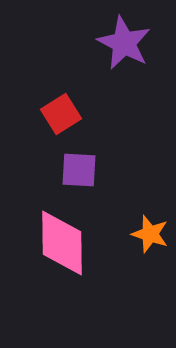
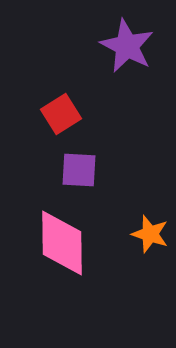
purple star: moved 3 px right, 3 px down
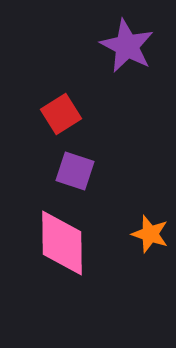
purple square: moved 4 px left, 1 px down; rotated 15 degrees clockwise
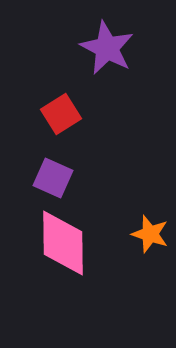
purple star: moved 20 px left, 2 px down
purple square: moved 22 px left, 7 px down; rotated 6 degrees clockwise
pink diamond: moved 1 px right
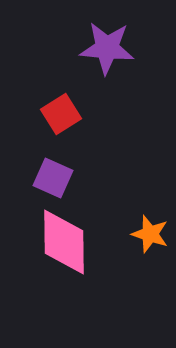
purple star: rotated 22 degrees counterclockwise
pink diamond: moved 1 px right, 1 px up
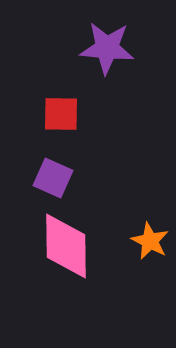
red square: rotated 33 degrees clockwise
orange star: moved 7 px down; rotated 9 degrees clockwise
pink diamond: moved 2 px right, 4 px down
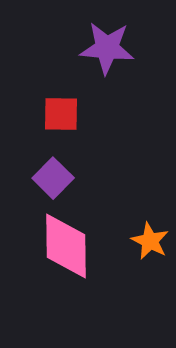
purple square: rotated 21 degrees clockwise
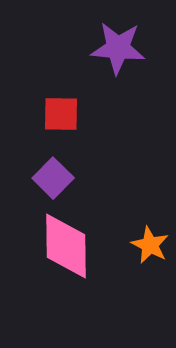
purple star: moved 11 px right
orange star: moved 4 px down
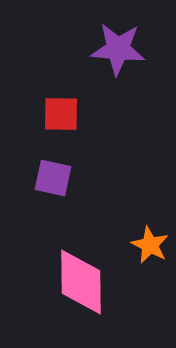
purple star: moved 1 px down
purple square: rotated 33 degrees counterclockwise
pink diamond: moved 15 px right, 36 px down
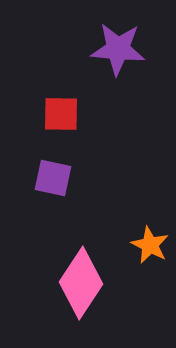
pink diamond: moved 1 px down; rotated 34 degrees clockwise
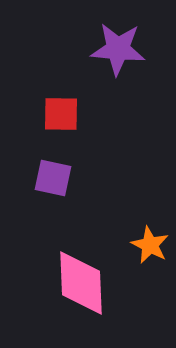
pink diamond: rotated 36 degrees counterclockwise
